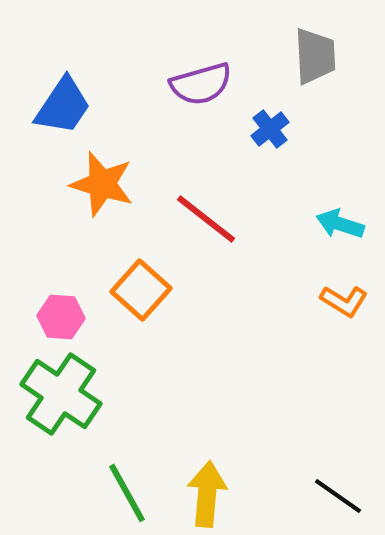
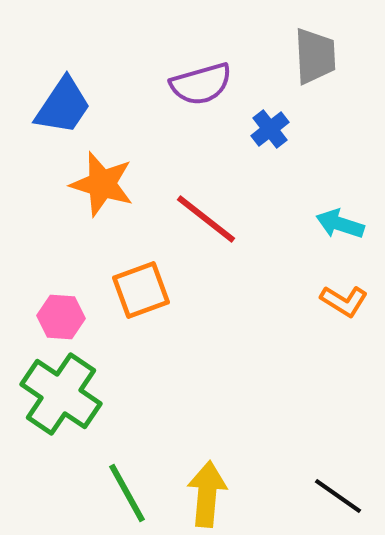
orange square: rotated 28 degrees clockwise
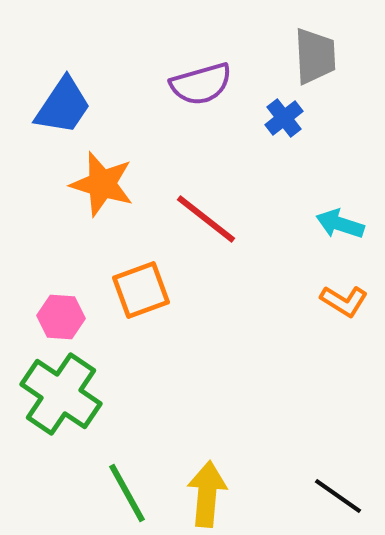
blue cross: moved 14 px right, 11 px up
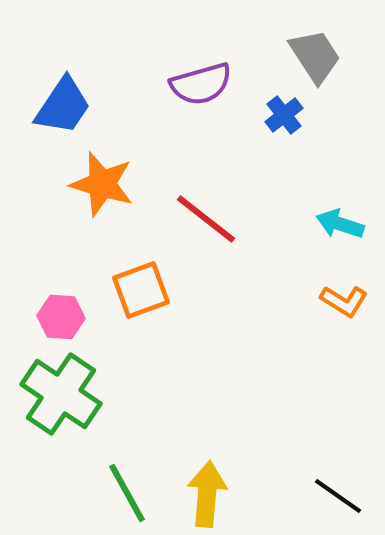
gray trapezoid: rotated 30 degrees counterclockwise
blue cross: moved 3 px up
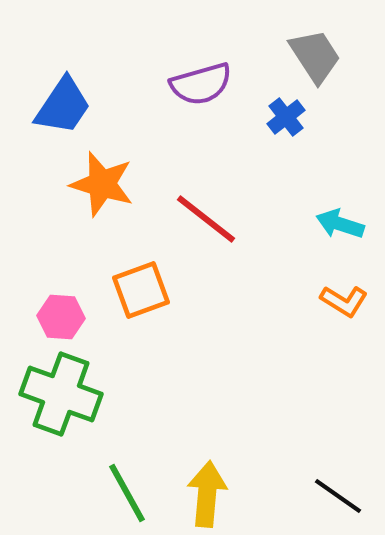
blue cross: moved 2 px right, 2 px down
green cross: rotated 14 degrees counterclockwise
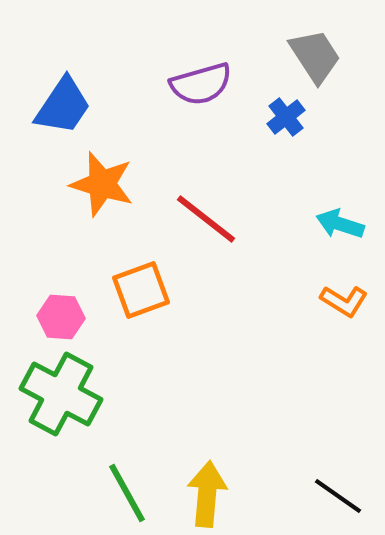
green cross: rotated 8 degrees clockwise
